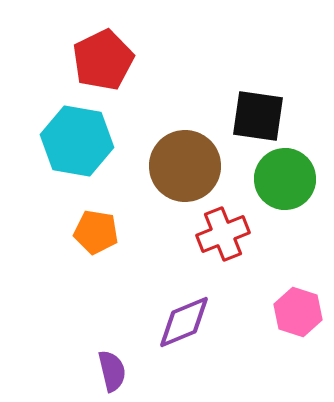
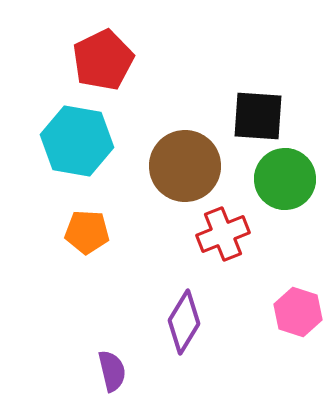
black square: rotated 4 degrees counterclockwise
orange pentagon: moved 9 px left; rotated 6 degrees counterclockwise
purple diamond: rotated 36 degrees counterclockwise
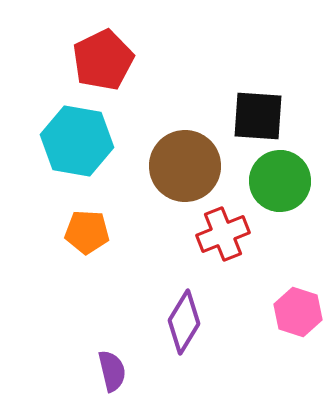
green circle: moved 5 px left, 2 px down
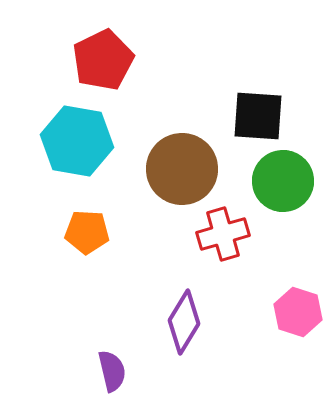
brown circle: moved 3 px left, 3 px down
green circle: moved 3 px right
red cross: rotated 6 degrees clockwise
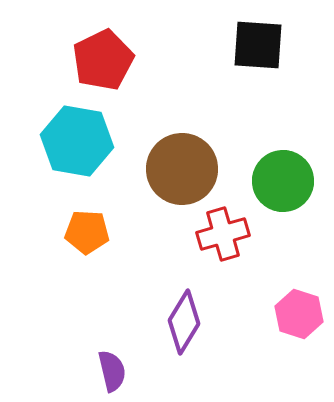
black square: moved 71 px up
pink hexagon: moved 1 px right, 2 px down
